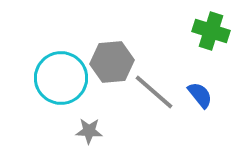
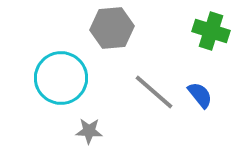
gray hexagon: moved 34 px up
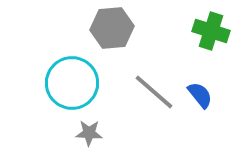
cyan circle: moved 11 px right, 5 px down
gray star: moved 2 px down
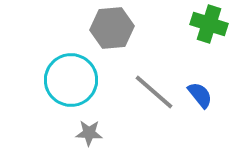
green cross: moved 2 px left, 7 px up
cyan circle: moved 1 px left, 3 px up
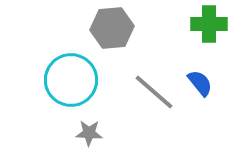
green cross: rotated 18 degrees counterclockwise
blue semicircle: moved 12 px up
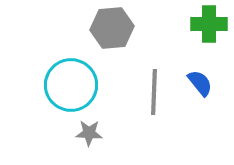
cyan circle: moved 5 px down
gray line: rotated 51 degrees clockwise
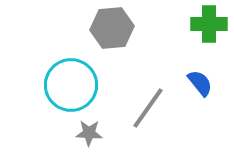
gray line: moved 6 px left, 16 px down; rotated 33 degrees clockwise
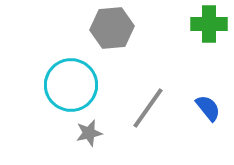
blue semicircle: moved 8 px right, 25 px down
gray star: rotated 16 degrees counterclockwise
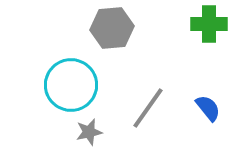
gray star: moved 1 px up
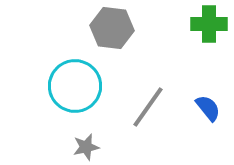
gray hexagon: rotated 12 degrees clockwise
cyan circle: moved 4 px right, 1 px down
gray line: moved 1 px up
gray star: moved 3 px left, 15 px down
